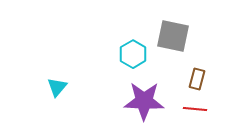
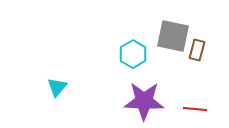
brown rectangle: moved 29 px up
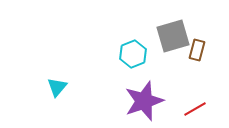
gray square: rotated 28 degrees counterclockwise
cyan hexagon: rotated 8 degrees clockwise
purple star: rotated 21 degrees counterclockwise
red line: rotated 35 degrees counterclockwise
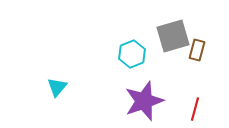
cyan hexagon: moved 1 px left
red line: rotated 45 degrees counterclockwise
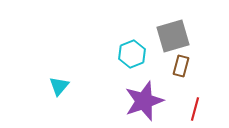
brown rectangle: moved 16 px left, 16 px down
cyan triangle: moved 2 px right, 1 px up
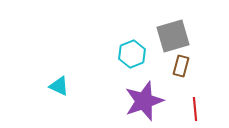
cyan triangle: rotated 45 degrees counterclockwise
red line: rotated 20 degrees counterclockwise
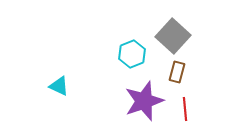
gray square: rotated 32 degrees counterclockwise
brown rectangle: moved 4 px left, 6 px down
red line: moved 10 px left
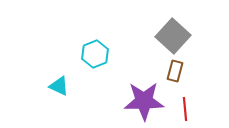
cyan hexagon: moved 37 px left
brown rectangle: moved 2 px left, 1 px up
purple star: rotated 18 degrees clockwise
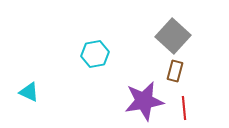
cyan hexagon: rotated 12 degrees clockwise
cyan triangle: moved 30 px left, 6 px down
purple star: rotated 9 degrees counterclockwise
red line: moved 1 px left, 1 px up
